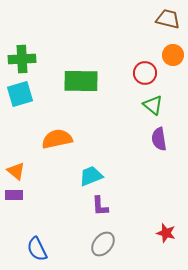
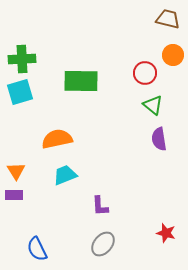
cyan square: moved 2 px up
orange triangle: rotated 18 degrees clockwise
cyan trapezoid: moved 26 px left, 1 px up
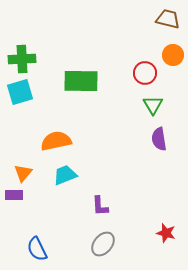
green triangle: rotated 20 degrees clockwise
orange semicircle: moved 1 px left, 2 px down
orange triangle: moved 7 px right, 2 px down; rotated 12 degrees clockwise
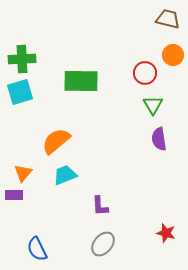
orange semicircle: rotated 28 degrees counterclockwise
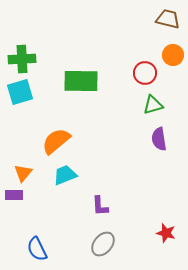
green triangle: rotated 45 degrees clockwise
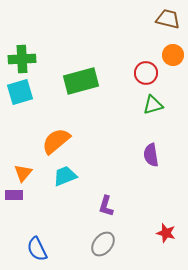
red circle: moved 1 px right
green rectangle: rotated 16 degrees counterclockwise
purple semicircle: moved 8 px left, 16 px down
cyan trapezoid: moved 1 px down
purple L-shape: moved 6 px right; rotated 20 degrees clockwise
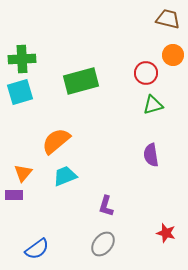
blue semicircle: rotated 100 degrees counterclockwise
